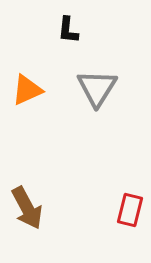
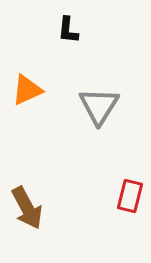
gray triangle: moved 2 px right, 18 px down
red rectangle: moved 14 px up
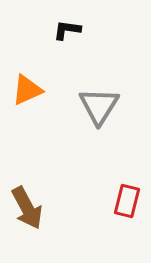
black L-shape: moved 1 px left; rotated 92 degrees clockwise
red rectangle: moved 3 px left, 5 px down
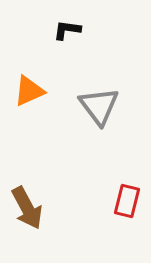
orange triangle: moved 2 px right, 1 px down
gray triangle: rotated 9 degrees counterclockwise
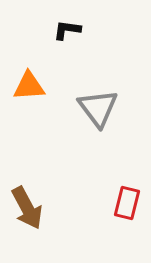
orange triangle: moved 5 px up; rotated 20 degrees clockwise
gray triangle: moved 1 px left, 2 px down
red rectangle: moved 2 px down
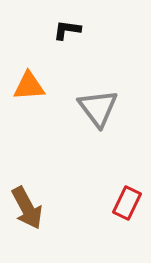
red rectangle: rotated 12 degrees clockwise
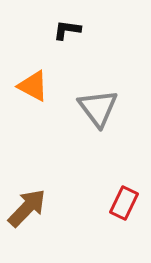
orange triangle: moved 4 px right; rotated 32 degrees clockwise
red rectangle: moved 3 px left
brown arrow: rotated 108 degrees counterclockwise
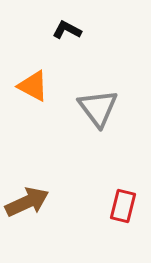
black L-shape: rotated 20 degrees clockwise
red rectangle: moved 1 px left, 3 px down; rotated 12 degrees counterclockwise
brown arrow: moved 6 px up; rotated 21 degrees clockwise
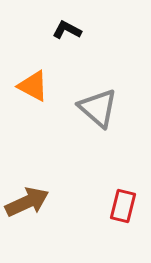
gray triangle: rotated 12 degrees counterclockwise
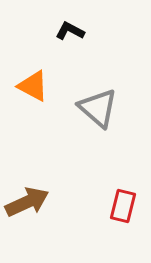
black L-shape: moved 3 px right, 1 px down
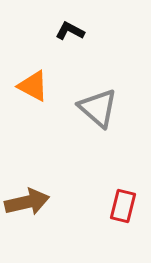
brown arrow: rotated 12 degrees clockwise
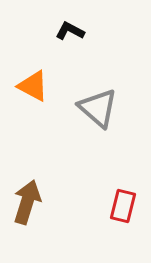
brown arrow: rotated 60 degrees counterclockwise
